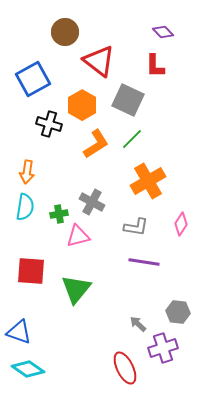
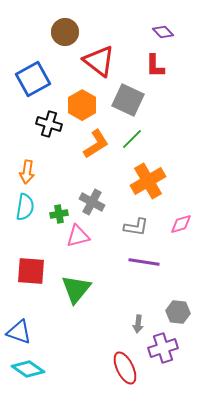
pink diamond: rotated 40 degrees clockwise
gray arrow: rotated 126 degrees counterclockwise
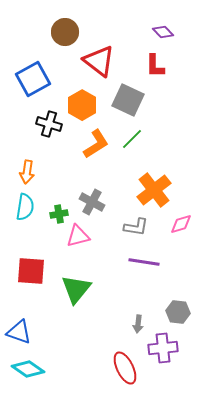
orange cross: moved 6 px right, 9 px down; rotated 8 degrees counterclockwise
purple cross: rotated 12 degrees clockwise
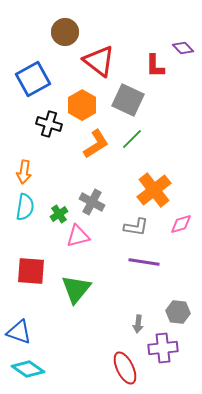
purple diamond: moved 20 px right, 16 px down
orange arrow: moved 3 px left
green cross: rotated 24 degrees counterclockwise
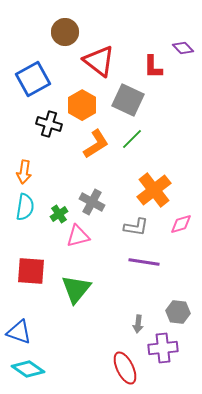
red L-shape: moved 2 px left, 1 px down
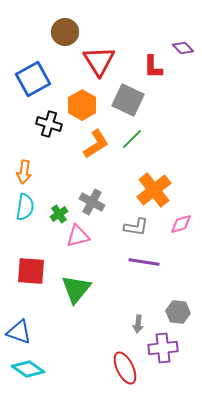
red triangle: rotated 20 degrees clockwise
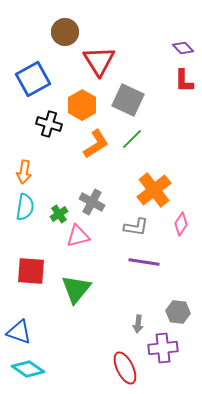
red L-shape: moved 31 px right, 14 px down
pink diamond: rotated 40 degrees counterclockwise
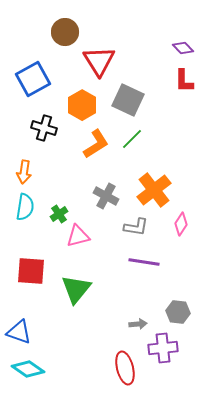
black cross: moved 5 px left, 4 px down
gray cross: moved 14 px right, 6 px up
gray arrow: rotated 102 degrees counterclockwise
red ellipse: rotated 12 degrees clockwise
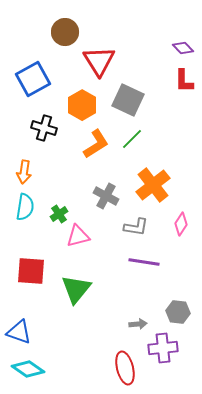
orange cross: moved 1 px left, 5 px up
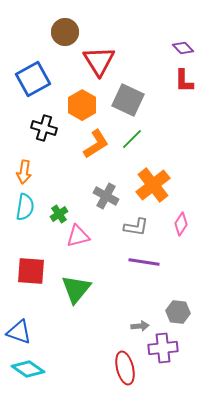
gray arrow: moved 2 px right, 2 px down
